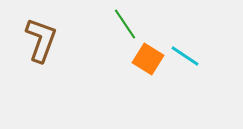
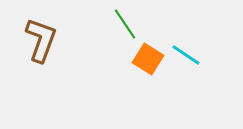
cyan line: moved 1 px right, 1 px up
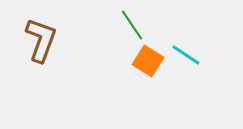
green line: moved 7 px right, 1 px down
orange square: moved 2 px down
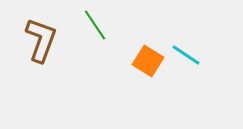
green line: moved 37 px left
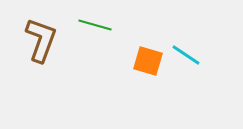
green line: rotated 40 degrees counterclockwise
orange square: rotated 16 degrees counterclockwise
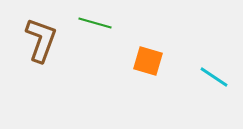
green line: moved 2 px up
cyan line: moved 28 px right, 22 px down
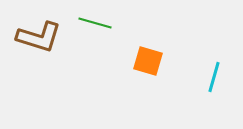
brown L-shape: moved 2 px left, 3 px up; rotated 87 degrees clockwise
cyan line: rotated 72 degrees clockwise
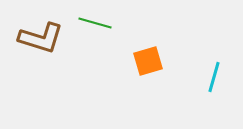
brown L-shape: moved 2 px right, 1 px down
orange square: rotated 32 degrees counterclockwise
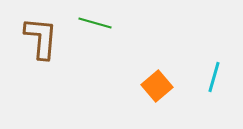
brown L-shape: rotated 102 degrees counterclockwise
orange square: moved 9 px right, 25 px down; rotated 24 degrees counterclockwise
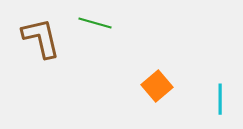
brown L-shape: rotated 18 degrees counterclockwise
cyan line: moved 6 px right, 22 px down; rotated 16 degrees counterclockwise
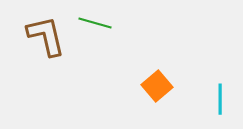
brown L-shape: moved 5 px right, 2 px up
